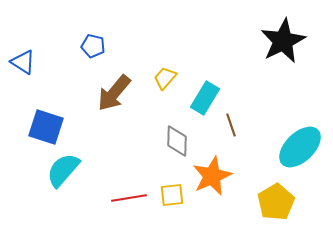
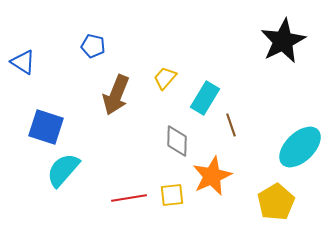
brown arrow: moved 2 px right, 2 px down; rotated 18 degrees counterclockwise
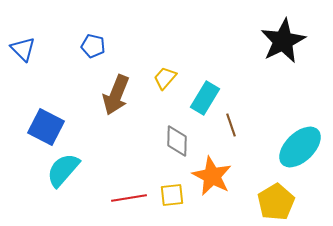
blue triangle: moved 13 px up; rotated 12 degrees clockwise
blue square: rotated 9 degrees clockwise
orange star: rotated 21 degrees counterclockwise
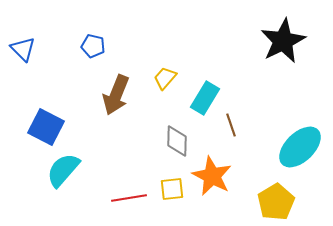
yellow square: moved 6 px up
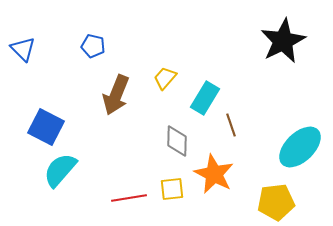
cyan semicircle: moved 3 px left
orange star: moved 2 px right, 2 px up
yellow pentagon: rotated 24 degrees clockwise
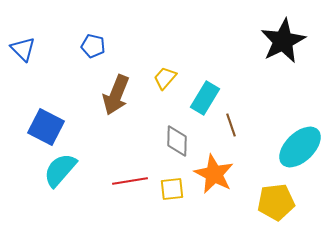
red line: moved 1 px right, 17 px up
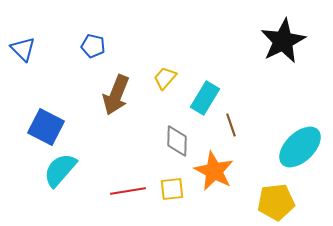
orange star: moved 3 px up
red line: moved 2 px left, 10 px down
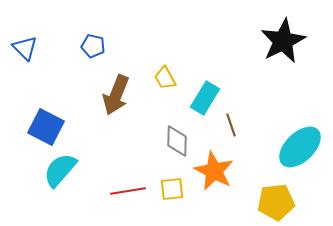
blue triangle: moved 2 px right, 1 px up
yellow trapezoid: rotated 70 degrees counterclockwise
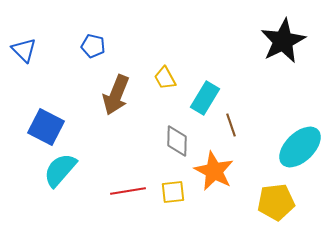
blue triangle: moved 1 px left, 2 px down
yellow square: moved 1 px right, 3 px down
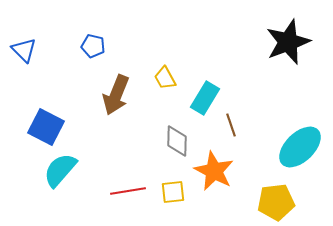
black star: moved 5 px right, 1 px down; rotated 6 degrees clockwise
